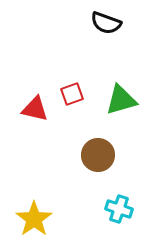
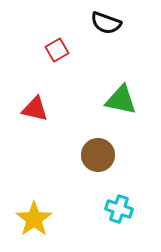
red square: moved 15 px left, 44 px up; rotated 10 degrees counterclockwise
green triangle: rotated 28 degrees clockwise
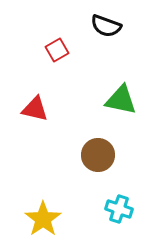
black semicircle: moved 3 px down
yellow star: moved 9 px right
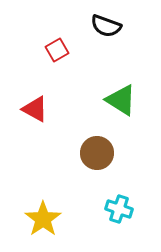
green triangle: rotated 20 degrees clockwise
red triangle: rotated 16 degrees clockwise
brown circle: moved 1 px left, 2 px up
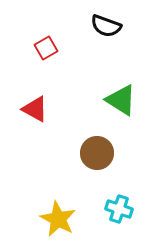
red square: moved 11 px left, 2 px up
yellow star: moved 15 px right; rotated 9 degrees counterclockwise
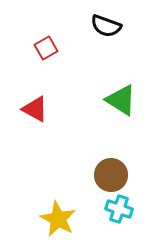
brown circle: moved 14 px right, 22 px down
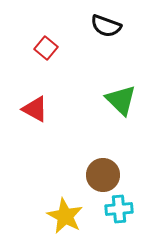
red square: rotated 20 degrees counterclockwise
green triangle: rotated 12 degrees clockwise
brown circle: moved 8 px left
cyan cross: rotated 24 degrees counterclockwise
yellow star: moved 7 px right, 3 px up
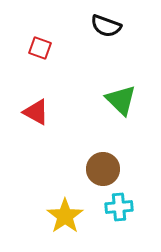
red square: moved 6 px left; rotated 20 degrees counterclockwise
red triangle: moved 1 px right, 3 px down
brown circle: moved 6 px up
cyan cross: moved 2 px up
yellow star: rotated 9 degrees clockwise
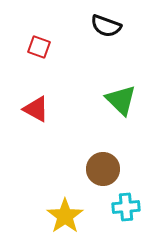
red square: moved 1 px left, 1 px up
red triangle: moved 3 px up
cyan cross: moved 7 px right
